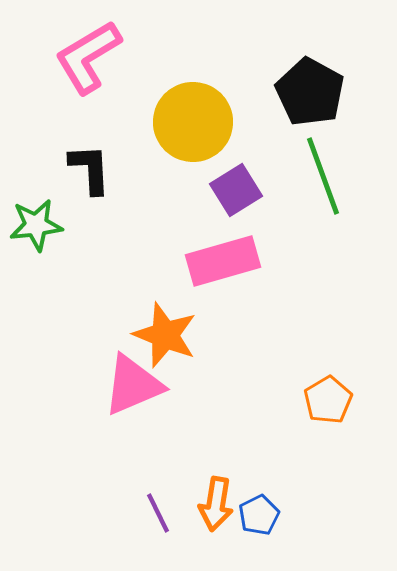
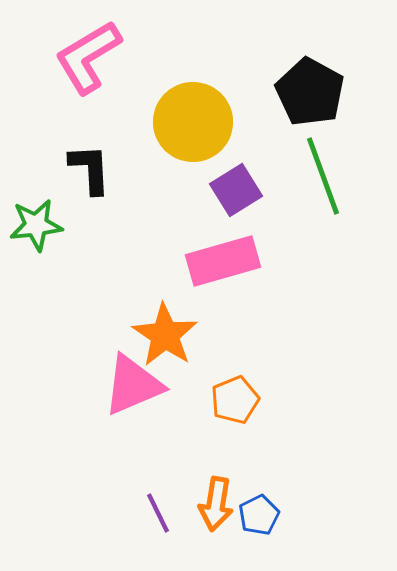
orange star: rotated 12 degrees clockwise
orange pentagon: moved 93 px left; rotated 9 degrees clockwise
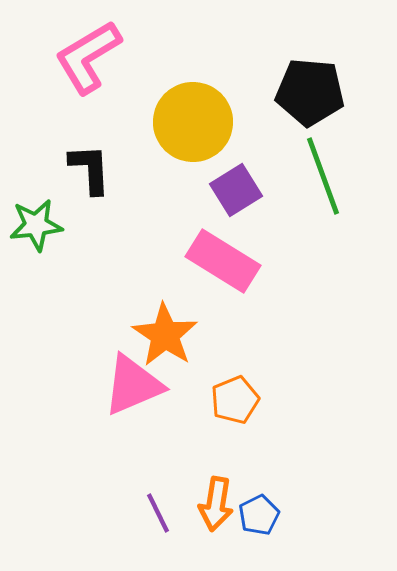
black pentagon: rotated 24 degrees counterclockwise
pink rectangle: rotated 48 degrees clockwise
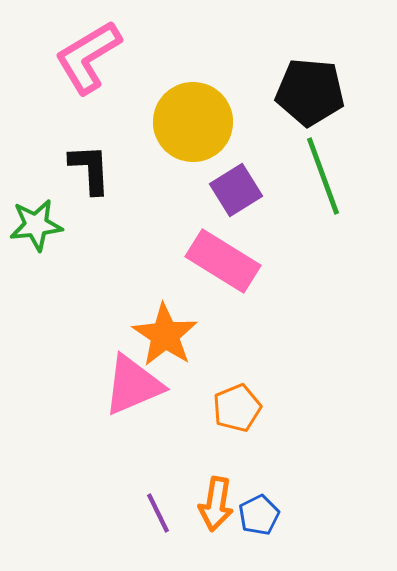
orange pentagon: moved 2 px right, 8 px down
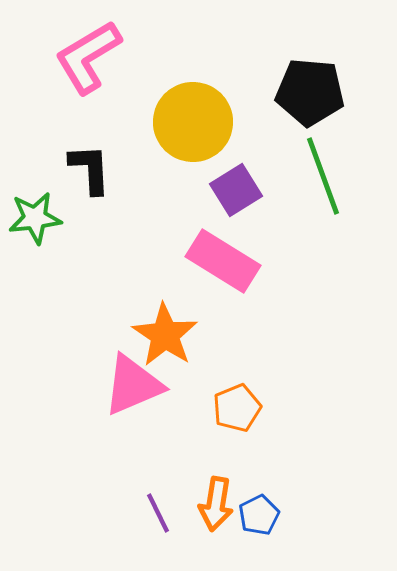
green star: moved 1 px left, 7 px up
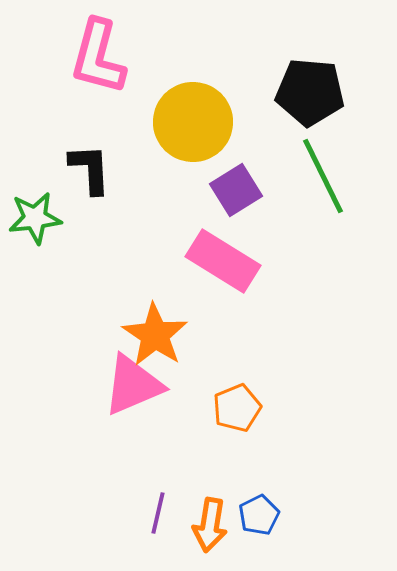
pink L-shape: moved 10 px right; rotated 44 degrees counterclockwise
green line: rotated 6 degrees counterclockwise
orange star: moved 10 px left
orange arrow: moved 6 px left, 21 px down
purple line: rotated 39 degrees clockwise
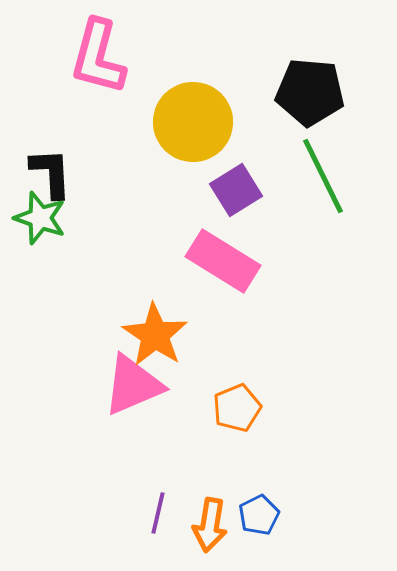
black L-shape: moved 39 px left, 4 px down
green star: moved 5 px right; rotated 26 degrees clockwise
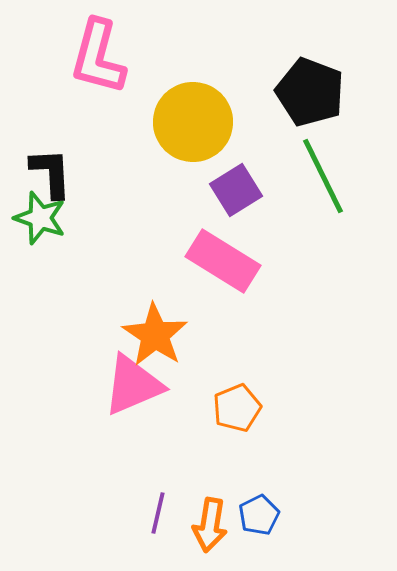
black pentagon: rotated 16 degrees clockwise
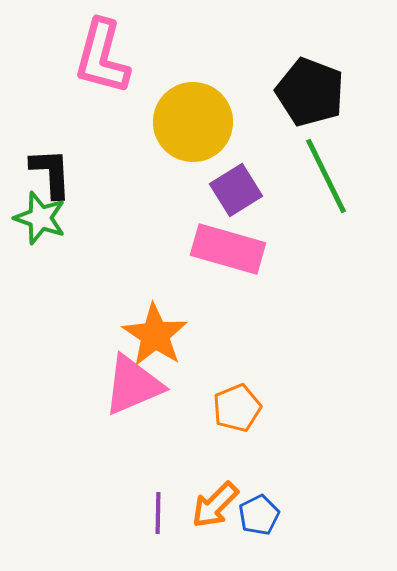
pink L-shape: moved 4 px right
green line: moved 3 px right
pink rectangle: moved 5 px right, 12 px up; rotated 16 degrees counterclockwise
purple line: rotated 12 degrees counterclockwise
orange arrow: moved 5 px right, 20 px up; rotated 36 degrees clockwise
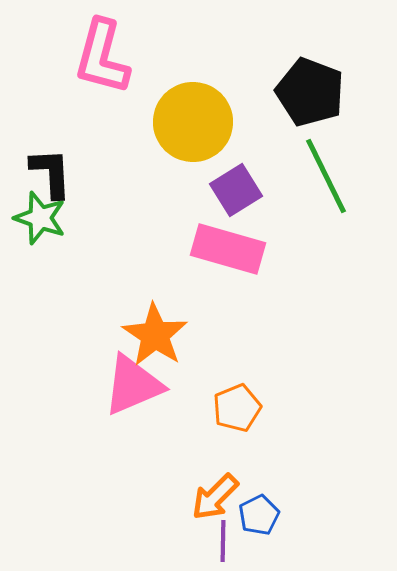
orange arrow: moved 8 px up
purple line: moved 65 px right, 28 px down
